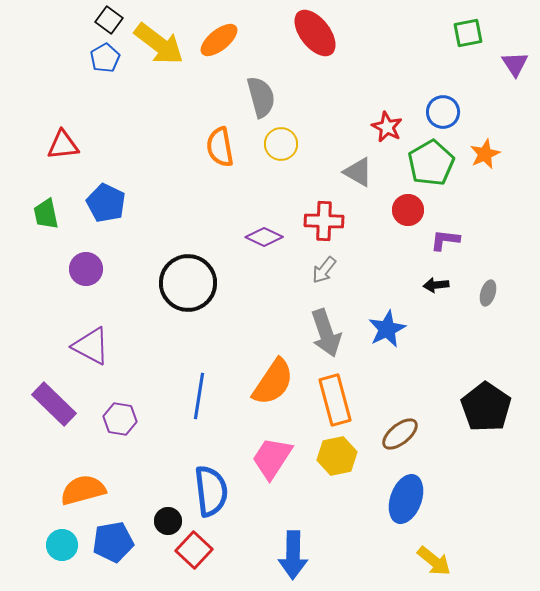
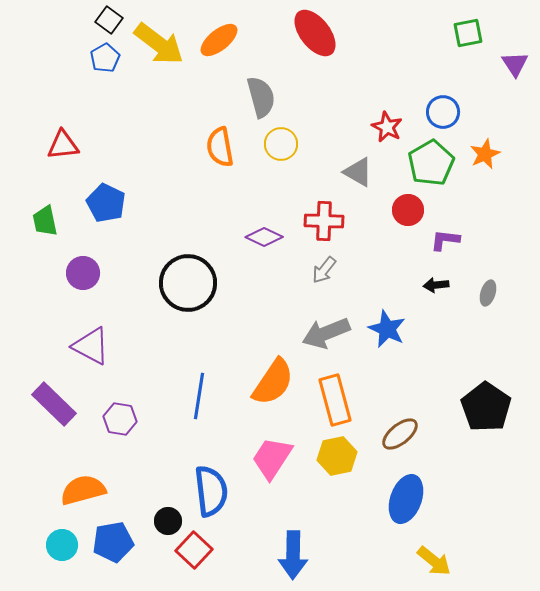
green trapezoid at (46, 214): moved 1 px left, 7 px down
purple circle at (86, 269): moved 3 px left, 4 px down
blue star at (387, 329): rotated 21 degrees counterclockwise
gray arrow at (326, 333): rotated 87 degrees clockwise
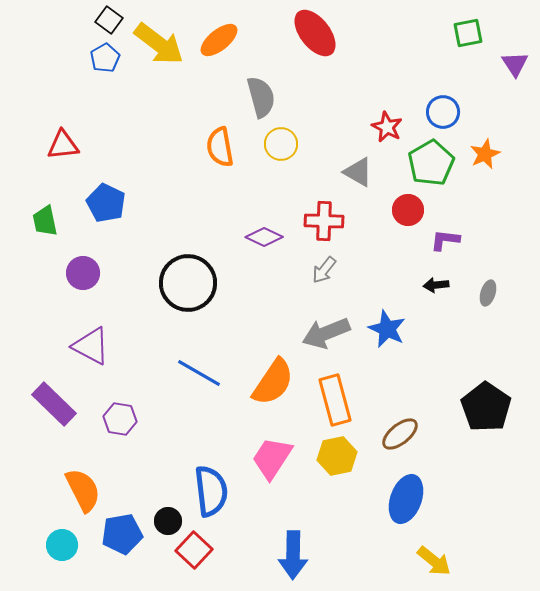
blue line at (199, 396): moved 23 px up; rotated 69 degrees counterclockwise
orange semicircle at (83, 490): rotated 78 degrees clockwise
blue pentagon at (113, 542): moved 9 px right, 8 px up
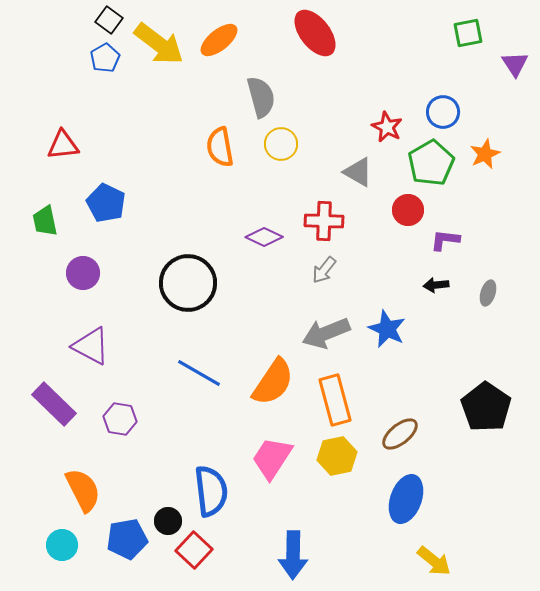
blue pentagon at (122, 534): moved 5 px right, 5 px down
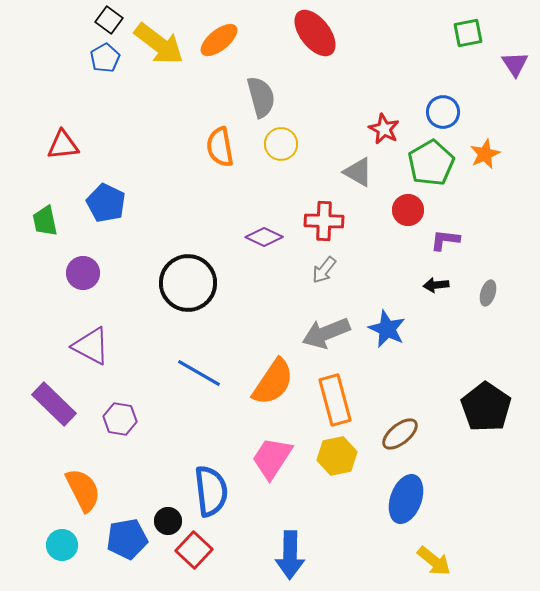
red star at (387, 127): moved 3 px left, 2 px down
blue arrow at (293, 555): moved 3 px left
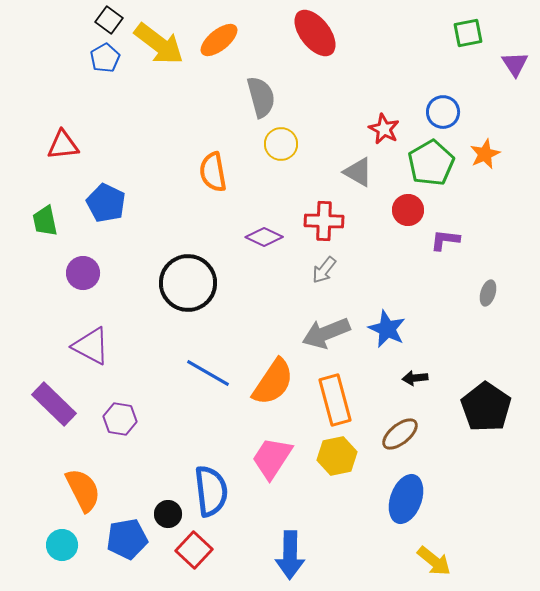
orange semicircle at (220, 147): moved 7 px left, 25 px down
black arrow at (436, 285): moved 21 px left, 93 px down
blue line at (199, 373): moved 9 px right
black circle at (168, 521): moved 7 px up
